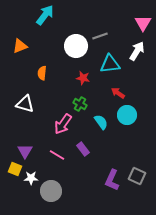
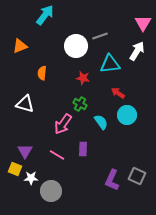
purple rectangle: rotated 40 degrees clockwise
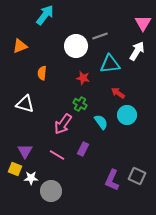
purple rectangle: rotated 24 degrees clockwise
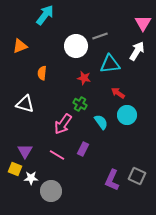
red star: moved 1 px right
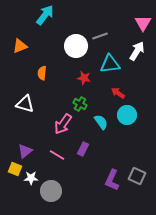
purple triangle: rotated 21 degrees clockwise
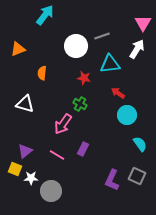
gray line: moved 2 px right
orange triangle: moved 2 px left, 3 px down
white arrow: moved 2 px up
cyan semicircle: moved 39 px right, 22 px down
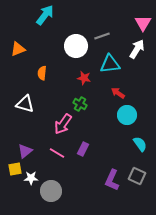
pink line: moved 2 px up
yellow square: rotated 32 degrees counterclockwise
